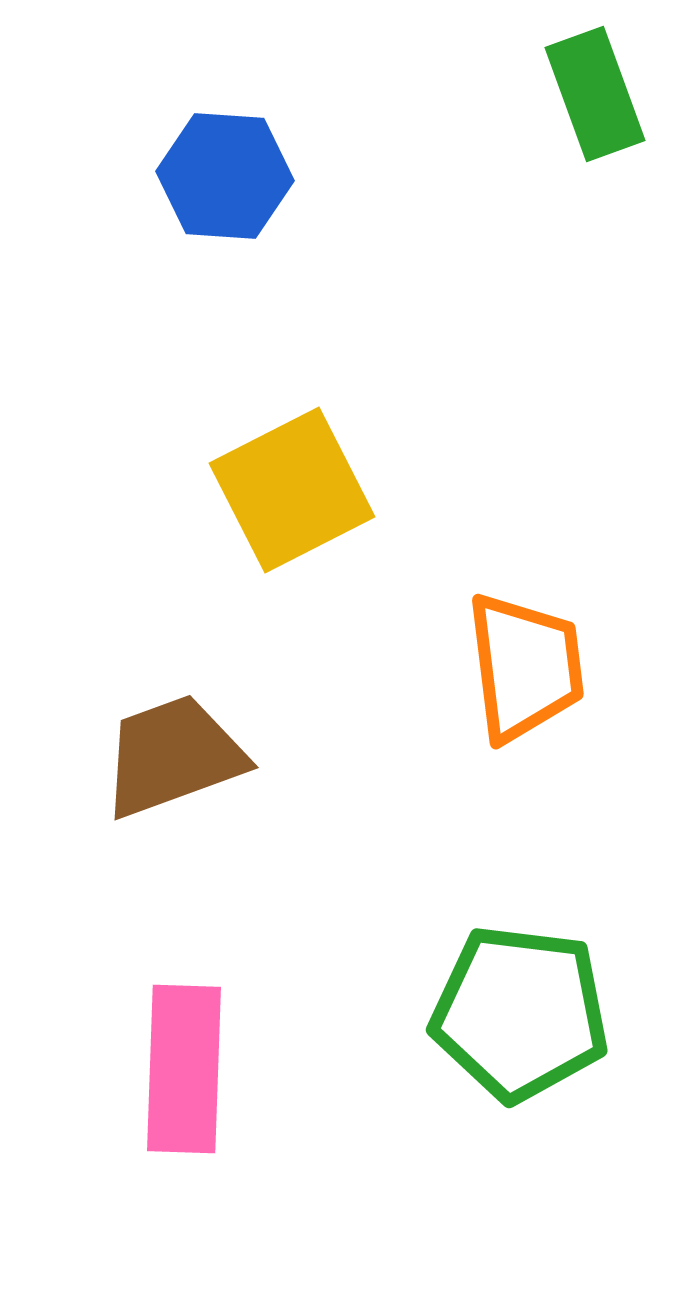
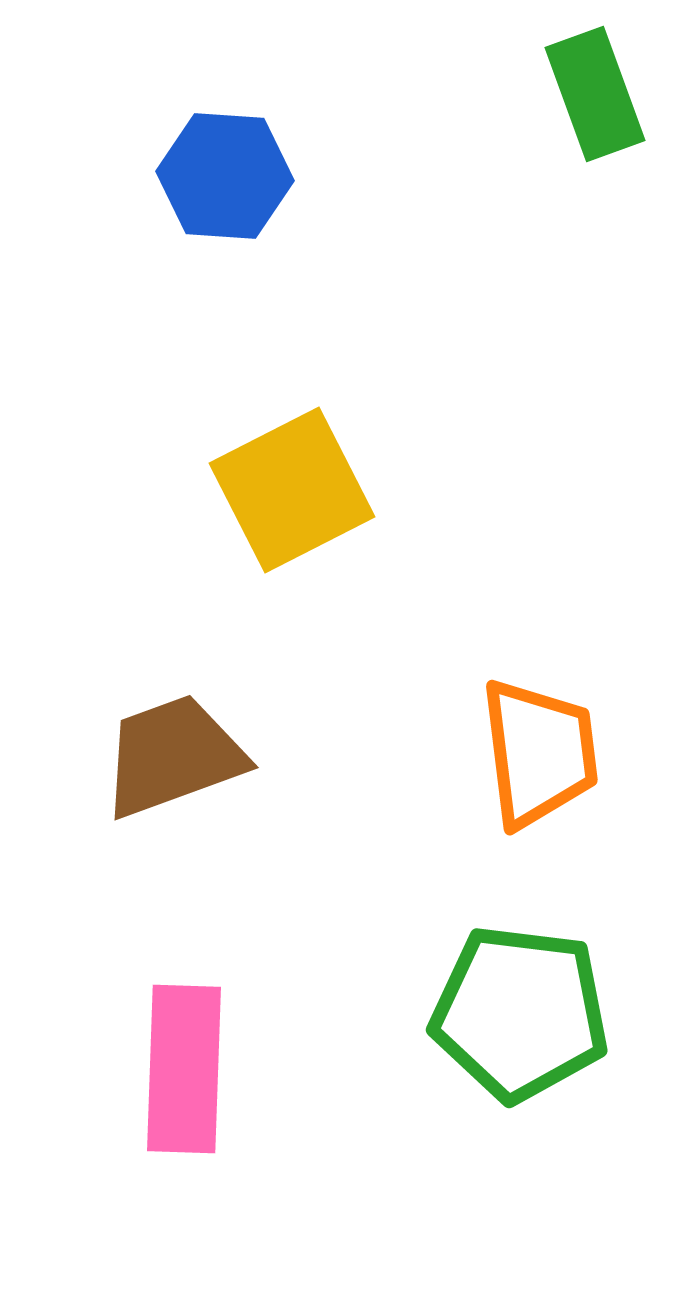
orange trapezoid: moved 14 px right, 86 px down
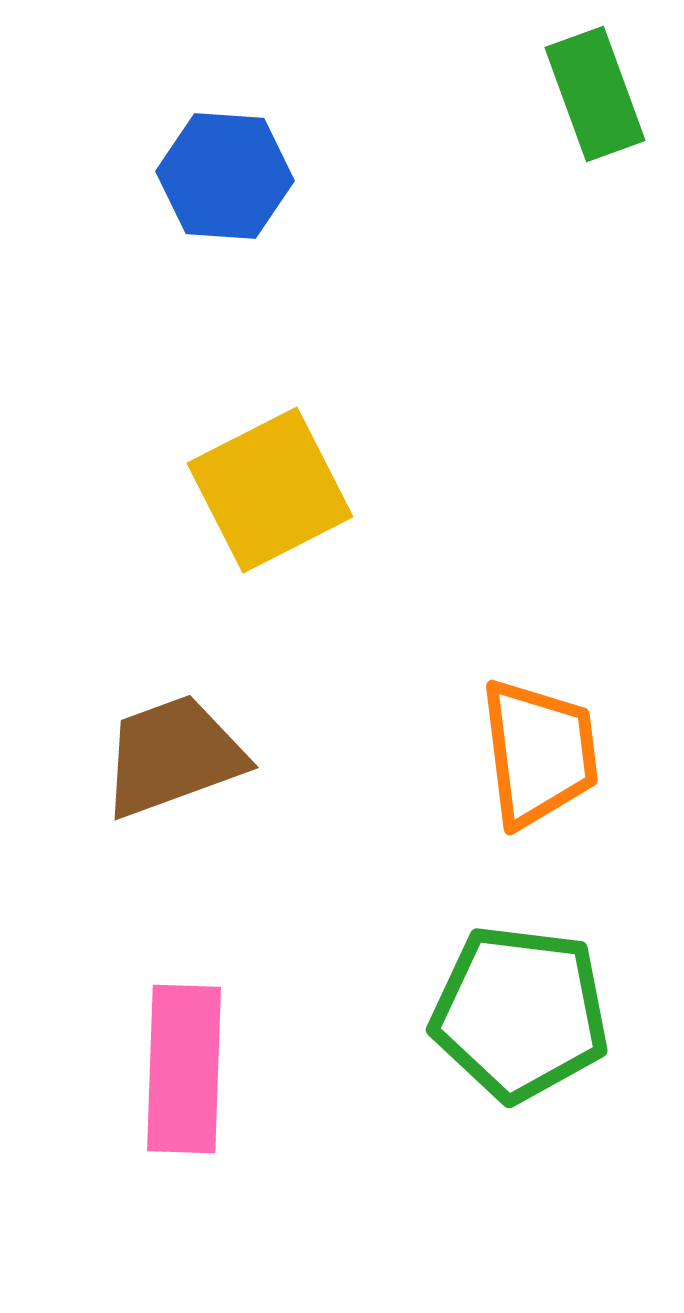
yellow square: moved 22 px left
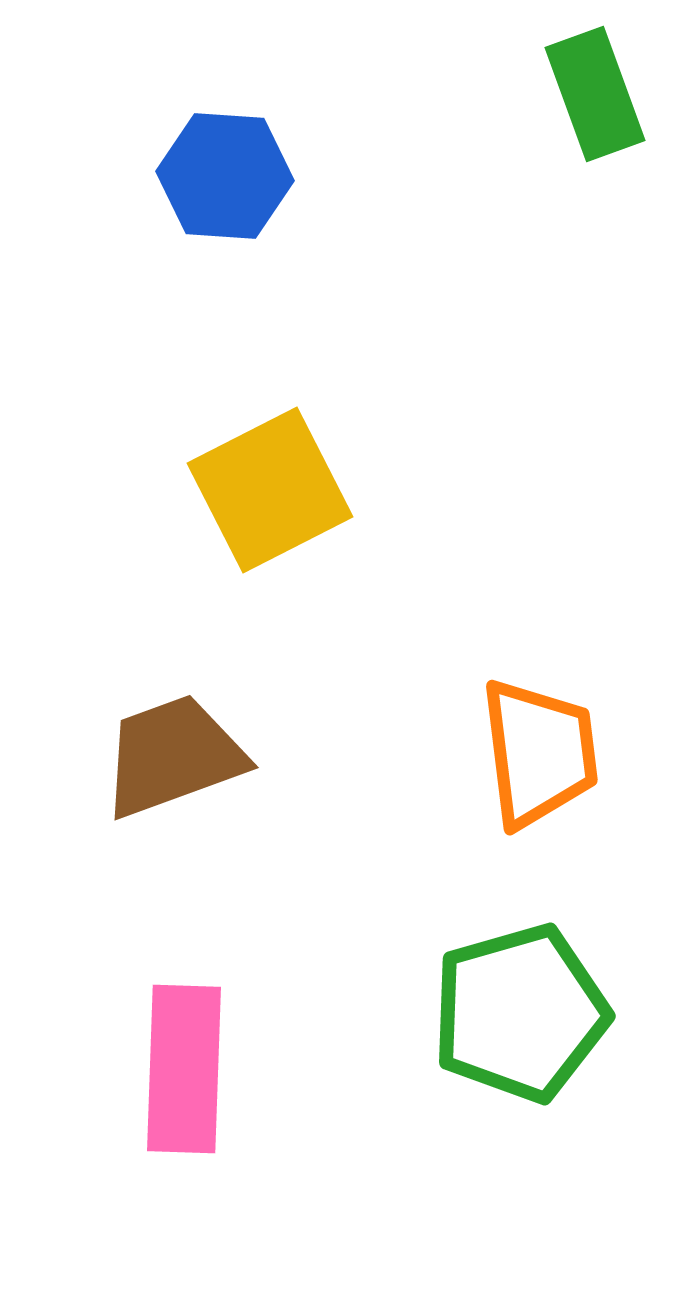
green pentagon: rotated 23 degrees counterclockwise
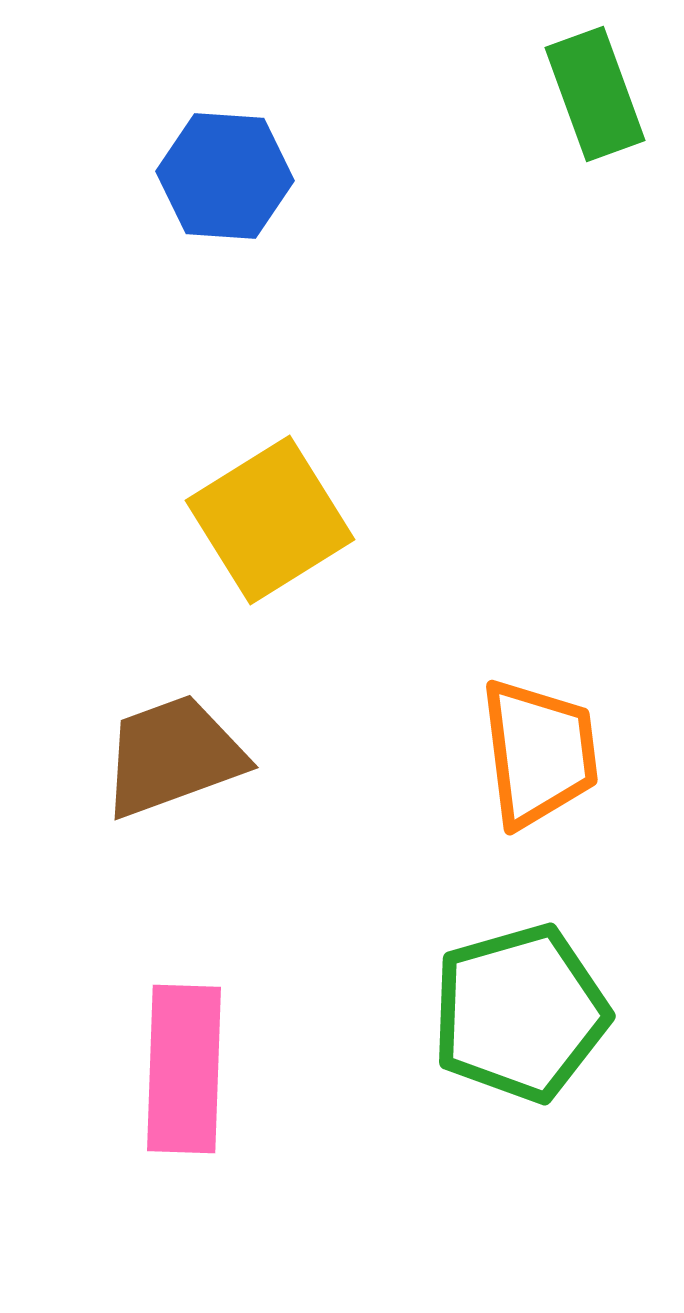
yellow square: moved 30 px down; rotated 5 degrees counterclockwise
